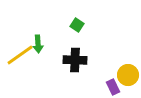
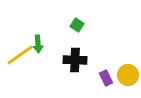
purple rectangle: moved 7 px left, 9 px up
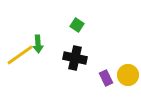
black cross: moved 2 px up; rotated 10 degrees clockwise
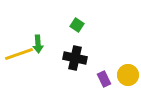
yellow line: moved 1 px left, 1 px up; rotated 16 degrees clockwise
purple rectangle: moved 2 px left, 1 px down
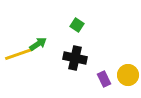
green arrow: rotated 120 degrees counterclockwise
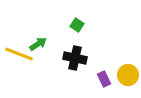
yellow line: rotated 40 degrees clockwise
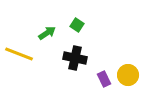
green arrow: moved 9 px right, 11 px up
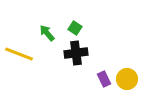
green square: moved 2 px left, 3 px down
green arrow: rotated 96 degrees counterclockwise
black cross: moved 1 px right, 5 px up; rotated 20 degrees counterclockwise
yellow circle: moved 1 px left, 4 px down
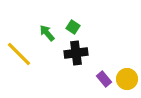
green square: moved 2 px left, 1 px up
yellow line: rotated 24 degrees clockwise
purple rectangle: rotated 14 degrees counterclockwise
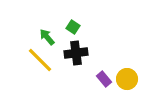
green arrow: moved 4 px down
yellow line: moved 21 px right, 6 px down
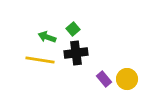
green square: moved 2 px down; rotated 16 degrees clockwise
green arrow: rotated 30 degrees counterclockwise
yellow line: rotated 36 degrees counterclockwise
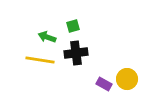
green square: moved 3 px up; rotated 24 degrees clockwise
purple rectangle: moved 5 px down; rotated 21 degrees counterclockwise
